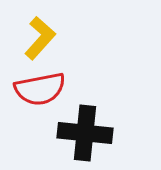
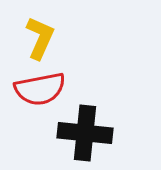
yellow L-shape: rotated 18 degrees counterclockwise
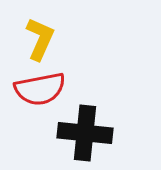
yellow L-shape: moved 1 px down
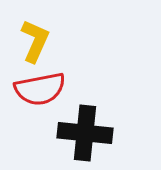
yellow L-shape: moved 5 px left, 2 px down
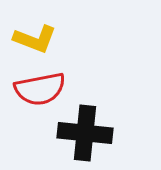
yellow L-shape: moved 2 px up; rotated 87 degrees clockwise
